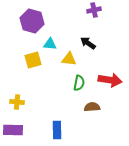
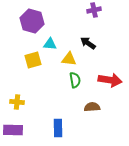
green semicircle: moved 4 px left, 3 px up; rotated 21 degrees counterclockwise
blue rectangle: moved 1 px right, 2 px up
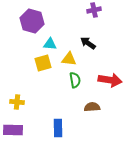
yellow square: moved 10 px right, 3 px down
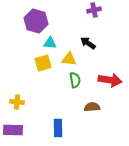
purple hexagon: moved 4 px right
cyan triangle: moved 1 px up
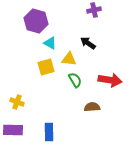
cyan triangle: rotated 24 degrees clockwise
yellow square: moved 3 px right, 4 px down
green semicircle: rotated 21 degrees counterclockwise
yellow cross: rotated 16 degrees clockwise
blue rectangle: moved 9 px left, 4 px down
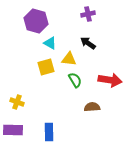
purple cross: moved 6 px left, 4 px down
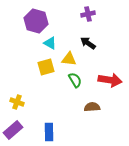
purple rectangle: rotated 42 degrees counterclockwise
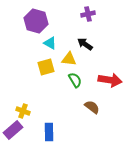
black arrow: moved 3 px left, 1 px down
yellow cross: moved 6 px right, 9 px down
brown semicircle: rotated 42 degrees clockwise
